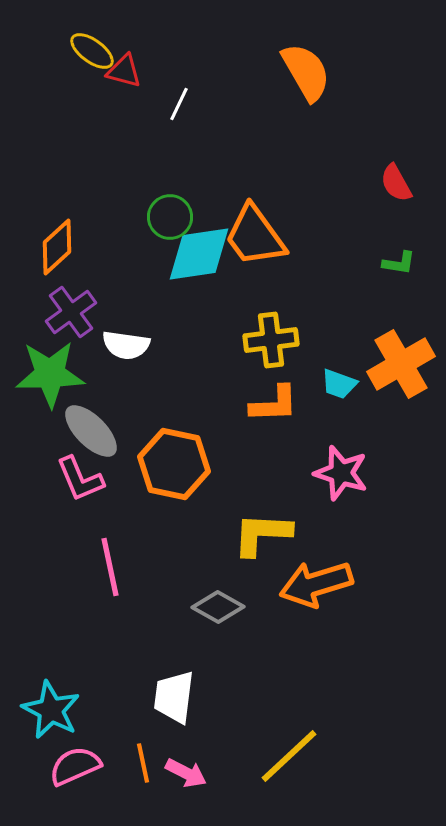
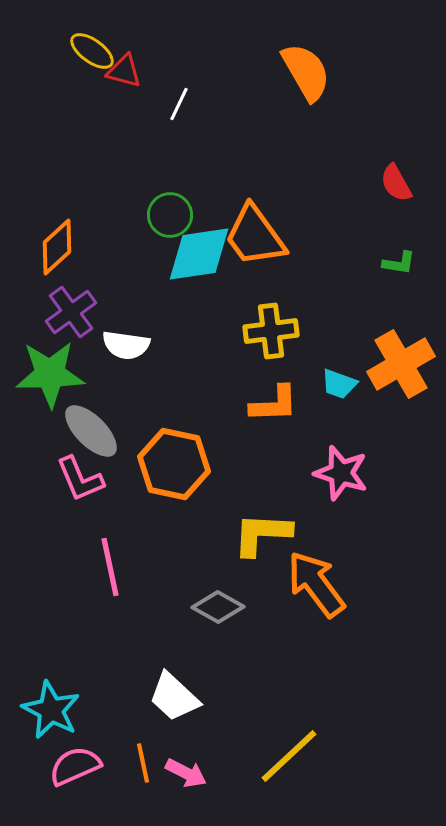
green circle: moved 2 px up
yellow cross: moved 9 px up
orange arrow: rotated 70 degrees clockwise
white trapezoid: rotated 54 degrees counterclockwise
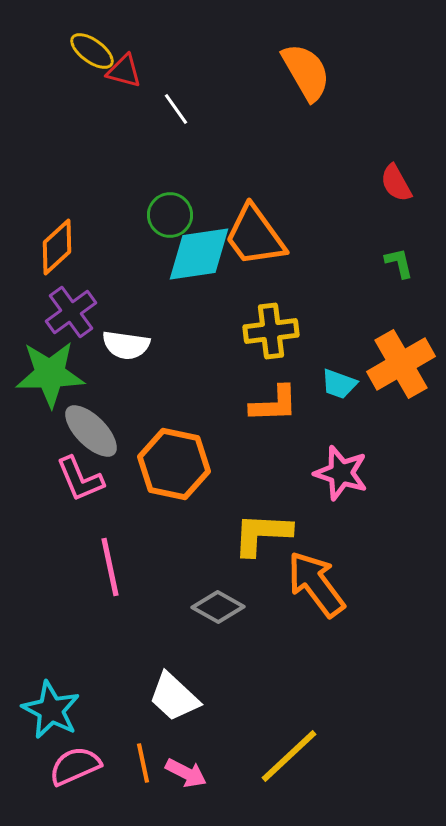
white line: moved 3 px left, 5 px down; rotated 60 degrees counterclockwise
green L-shape: rotated 112 degrees counterclockwise
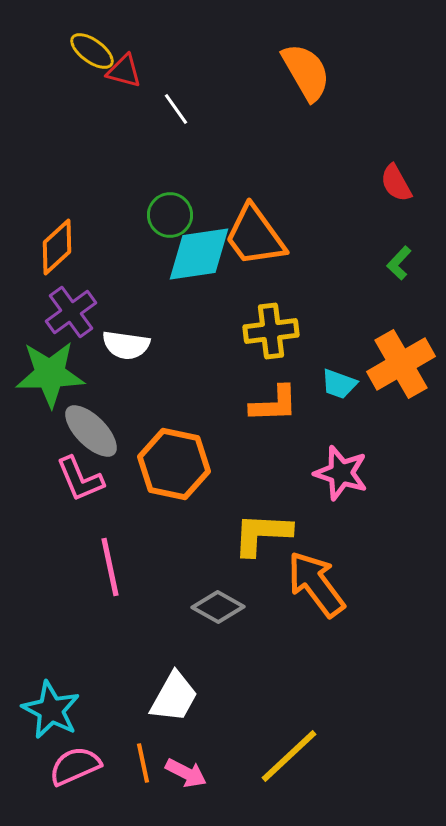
green L-shape: rotated 124 degrees counterclockwise
white trapezoid: rotated 104 degrees counterclockwise
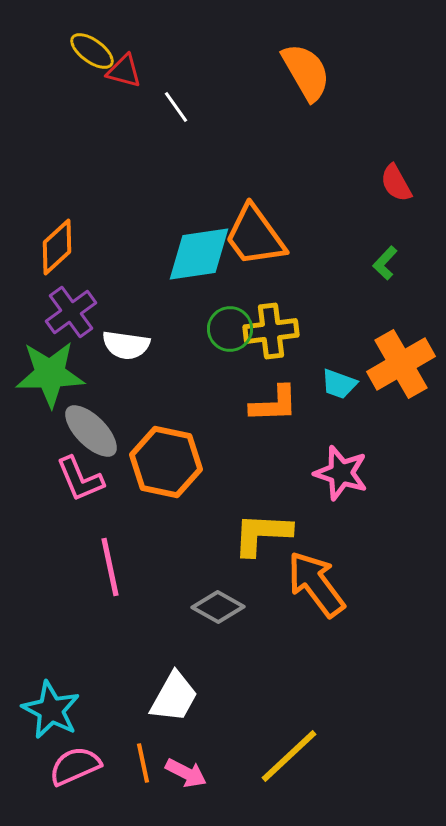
white line: moved 2 px up
green circle: moved 60 px right, 114 px down
green L-shape: moved 14 px left
orange hexagon: moved 8 px left, 2 px up
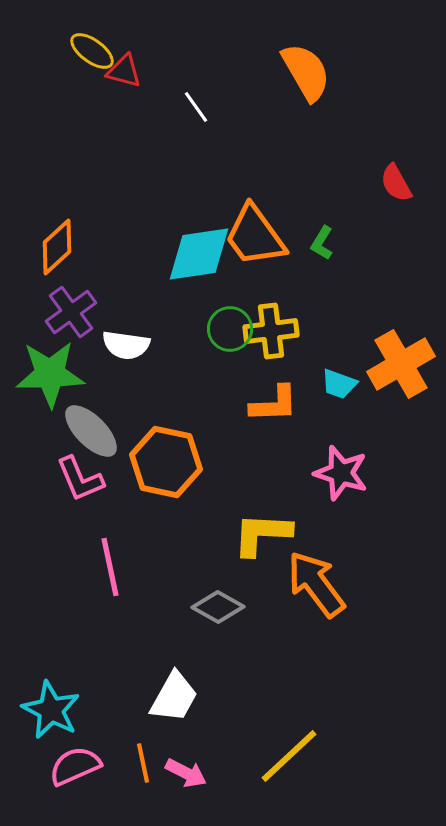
white line: moved 20 px right
green L-shape: moved 63 px left, 20 px up; rotated 12 degrees counterclockwise
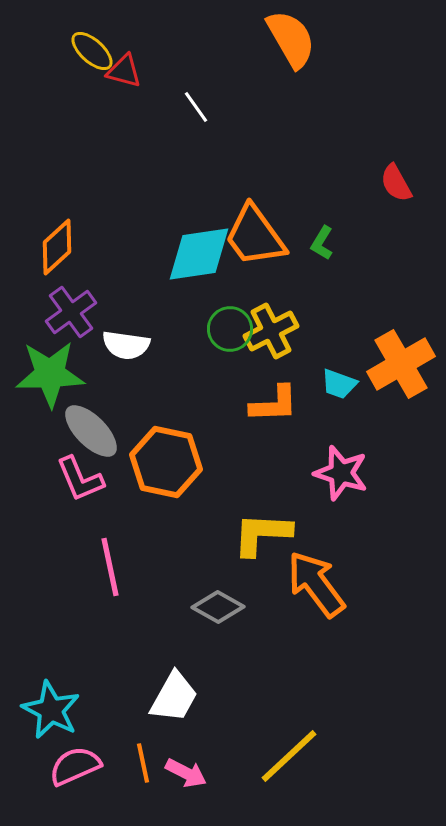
yellow ellipse: rotated 6 degrees clockwise
orange semicircle: moved 15 px left, 33 px up
yellow cross: rotated 20 degrees counterclockwise
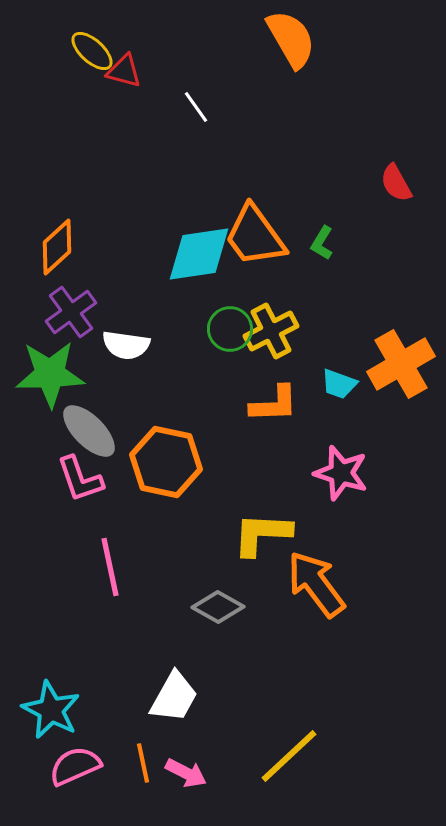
gray ellipse: moved 2 px left
pink L-shape: rotated 4 degrees clockwise
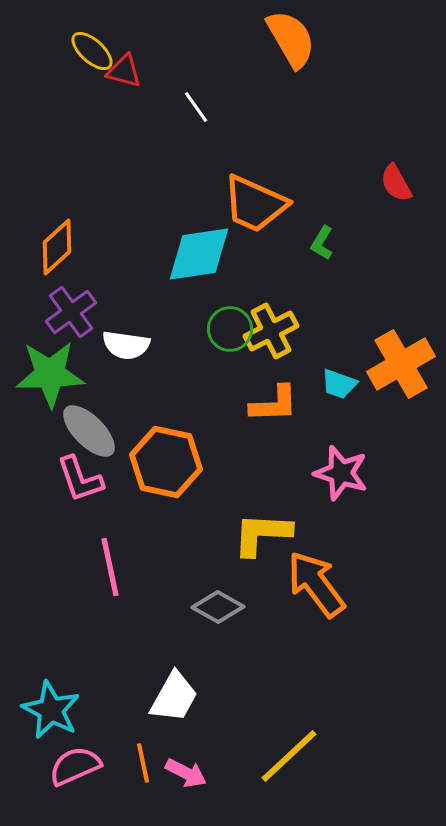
orange trapezoid: moved 32 px up; rotated 30 degrees counterclockwise
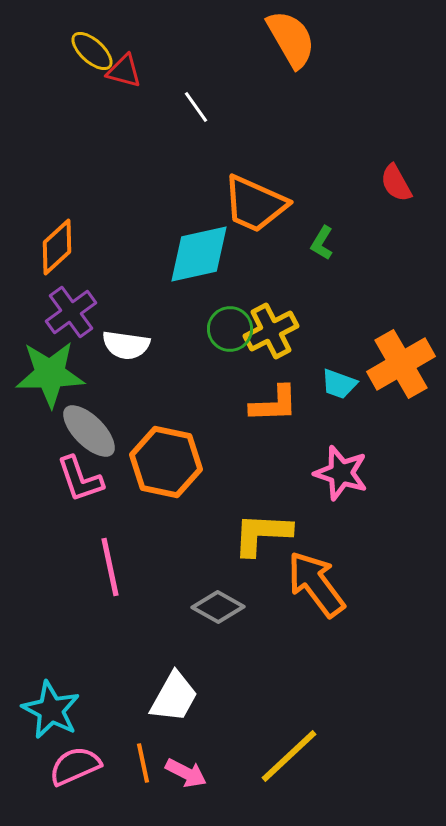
cyan diamond: rotated 4 degrees counterclockwise
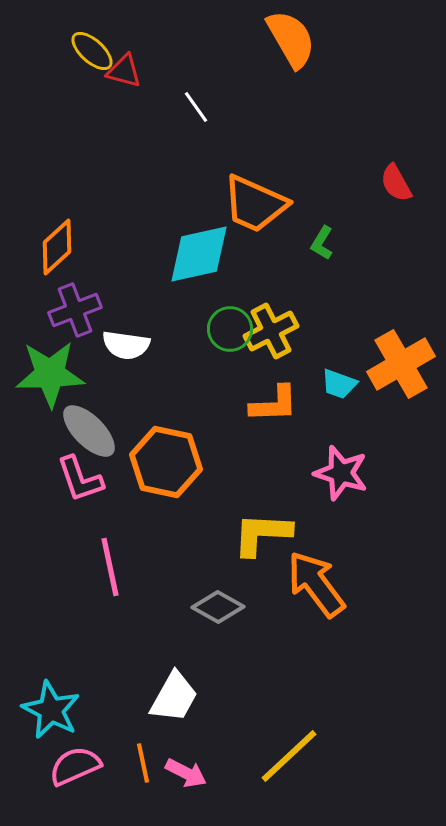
purple cross: moved 4 px right, 2 px up; rotated 15 degrees clockwise
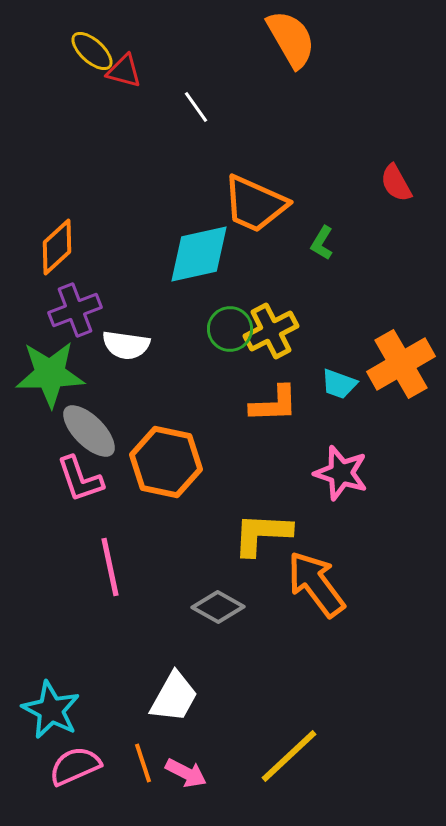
orange line: rotated 6 degrees counterclockwise
